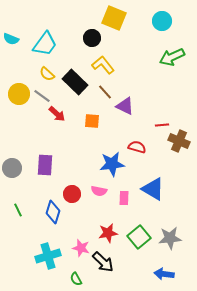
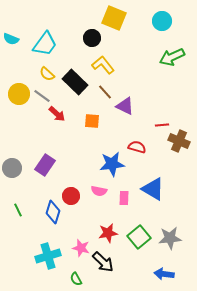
purple rectangle: rotated 30 degrees clockwise
red circle: moved 1 px left, 2 px down
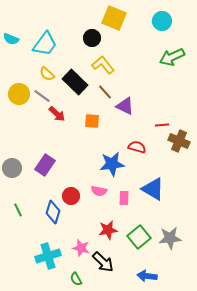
red star: moved 3 px up
blue arrow: moved 17 px left, 2 px down
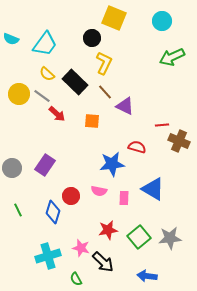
yellow L-shape: moved 1 px right, 2 px up; rotated 65 degrees clockwise
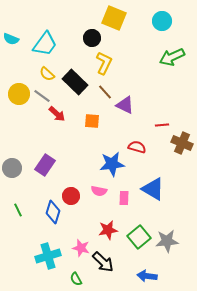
purple triangle: moved 1 px up
brown cross: moved 3 px right, 2 px down
gray star: moved 3 px left, 3 px down
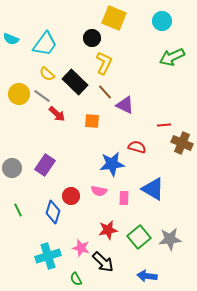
red line: moved 2 px right
gray star: moved 3 px right, 2 px up
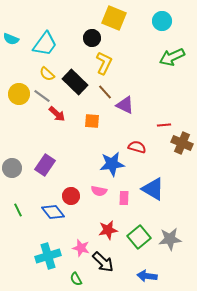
blue diamond: rotated 55 degrees counterclockwise
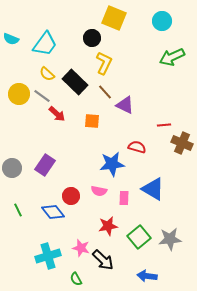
red star: moved 4 px up
black arrow: moved 2 px up
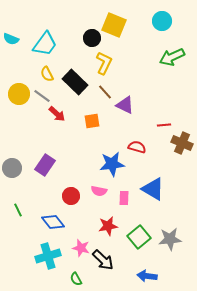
yellow square: moved 7 px down
yellow semicircle: rotated 21 degrees clockwise
orange square: rotated 14 degrees counterclockwise
blue diamond: moved 10 px down
